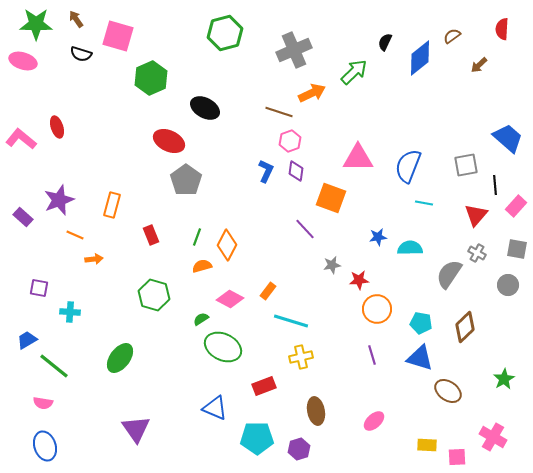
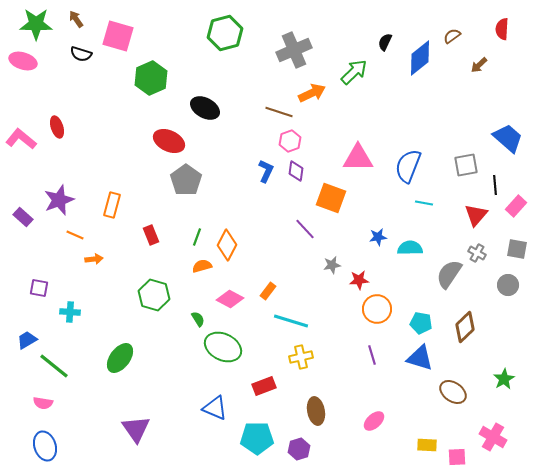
green semicircle at (201, 319): moved 3 px left; rotated 91 degrees clockwise
brown ellipse at (448, 391): moved 5 px right, 1 px down
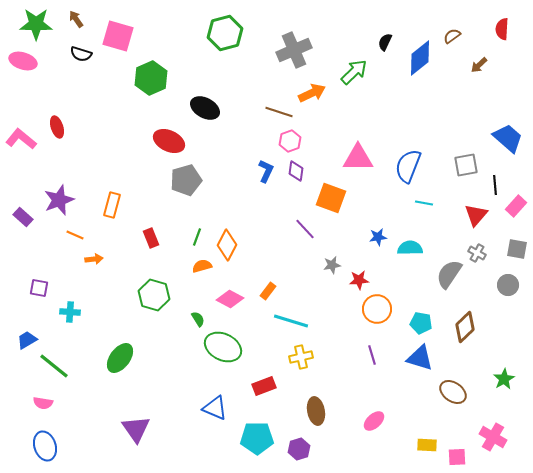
gray pentagon at (186, 180): rotated 20 degrees clockwise
red rectangle at (151, 235): moved 3 px down
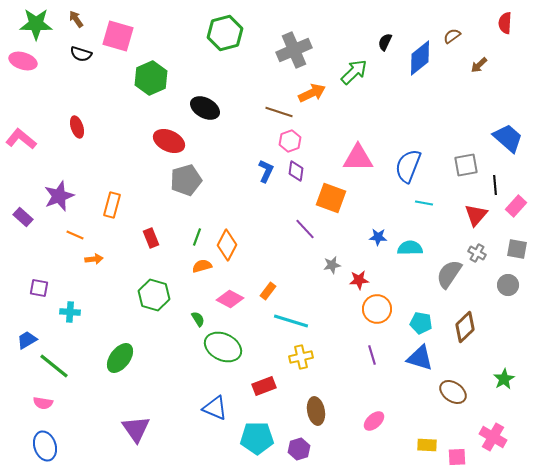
red semicircle at (502, 29): moved 3 px right, 6 px up
red ellipse at (57, 127): moved 20 px right
purple star at (59, 200): moved 4 px up
blue star at (378, 237): rotated 12 degrees clockwise
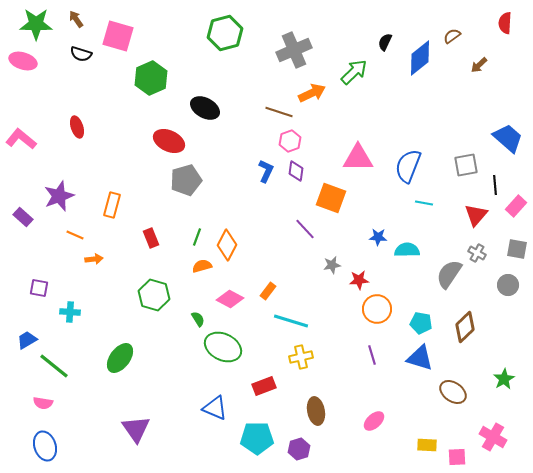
cyan semicircle at (410, 248): moved 3 px left, 2 px down
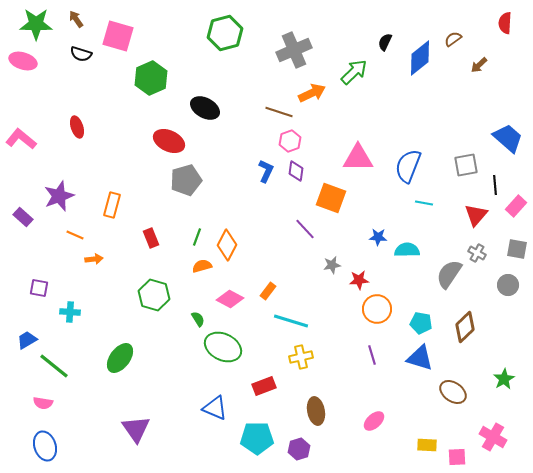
brown semicircle at (452, 36): moved 1 px right, 3 px down
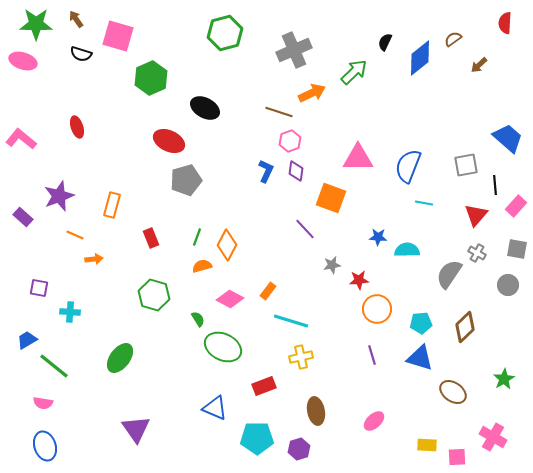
cyan pentagon at (421, 323): rotated 15 degrees counterclockwise
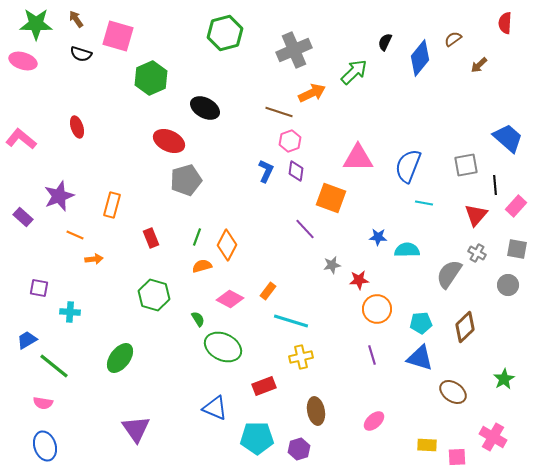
blue diamond at (420, 58): rotated 12 degrees counterclockwise
